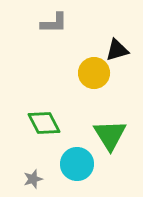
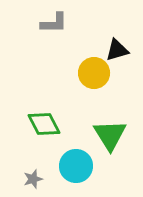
green diamond: moved 1 px down
cyan circle: moved 1 px left, 2 px down
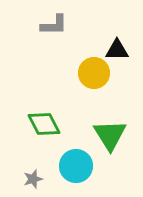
gray L-shape: moved 2 px down
black triangle: rotated 15 degrees clockwise
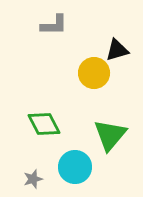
black triangle: rotated 15 degrees counterclockwise
green triangle: rotated 12 degrees clockwise
cyan circle: moved 1 px left, 1 px down
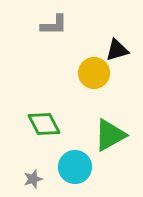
green triangle: rotated 21 degrees clockwise
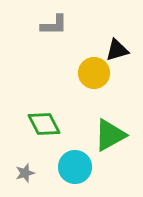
gray star: moved 8 px left, 6 px up
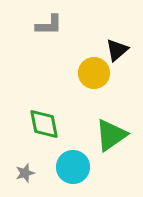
gray L-shape: moved 5 px left
black triangle: rotated 25 degrees counterclockwise
green diamond: rotated 16 degrees clockwise
green triangle: moved 1 px right; rotated 6 degrees counterclockwise
cyan circle: moved 2 px left
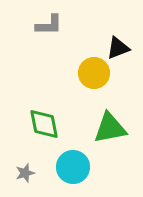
black triangle: moved 1 px right, 2 px up; rotated 20 degrees clockwise
green triangle: moved 1 px left, 7 px up; rotated 24 degrees clockwise
